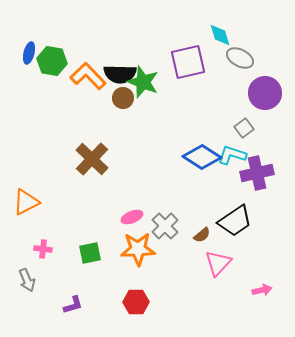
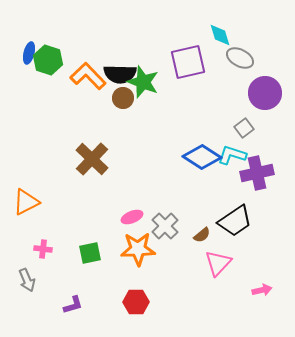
green hexagon: moved 4 px left, 1 px up; rotated 8 degrees clockwise
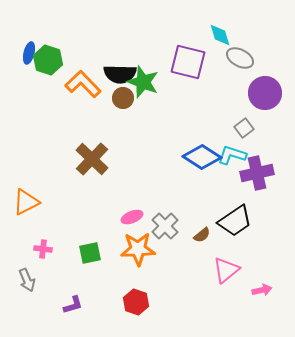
purple square: rotated 27 degrees clockwise
orange L-shape: moved 5 px left, 8 px down
pink triangle: moved 8 px right, 7 px down; rotated 8 degrees clockwise
red hexagon: rotated 20 degrees clockwise
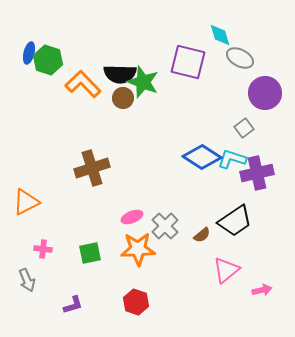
cyan L-shape: moved 4 px down
brown cross: moved 9 px down; rotated 28 degrees clockwise
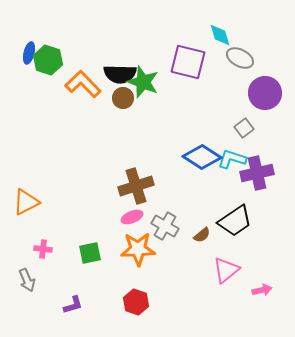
brown cross: moved 44 px right, 18 px down
gray cross: rotated 16 degrees counterclockwise
